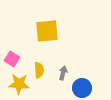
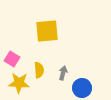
yellow star: moved 1 px up
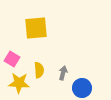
yellow square: moved 11 px left, 3 px up
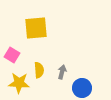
pink square: moved 4 px up
gray arrow: moved 1 px left, 1 px up
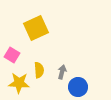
yellow square: rotated 20 degrees counterclockwise
blue circle: moved 4 px left, 1 px up
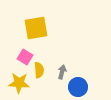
yellow square: rotated 15 degrees clockwise
pink square: moved 13 px right, 2 px down
